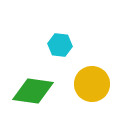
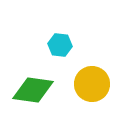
green diamond: moved 1 px up
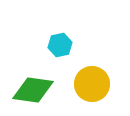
cyan hexagon: rotated 20 degrees counterclockwise
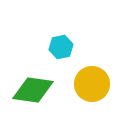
cyan hexagon: moved 1 px right, 2 px down
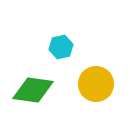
yellow circle: moved 4 px right
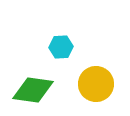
cyan hexagon: rotated 10 degrees clockwise
